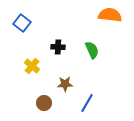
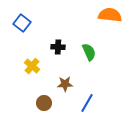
green semicircle: moved 3 px left, 2 px down
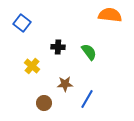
green semicircle: rotated 12 degrees counterclockwise
blue line: moved 4 px up
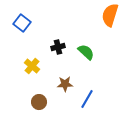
orange semicircle: rotated 80 degrees counterclockwise
black cross: rotated 16 degrees counterclockwise
green semicircle: moved 3 px left; rotated 12 degrees counterclockwise
brown circle: moved 5 px left, 1 px up
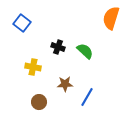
orange semicircle: moved 1 px right, 3 px down
black cross: rotated 32 degrees clockwise
green semicircle: moved 1 px left, 1 px up
yellow cross: moved 1 px right, 1 px down; rotated 28 degrees counterclockwise
blue line: moved 2 px up
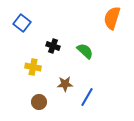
orange semicircle: moved 1 px right
black cross: moved 5 px left, 1 px up
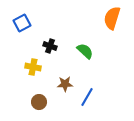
blue square: rotated 24 degrees clockwise
black cross: moved 3 px left
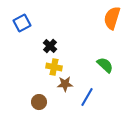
black cross: rotated 24 degrees clockwise
green semicircle: moved 20 px right, 14 px down
yellow cross: moved 21 px right
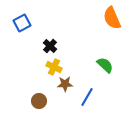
orange semicircle: rotated 40 degrees counterclockwise
yellow cross: rotated 14 degrees clockwise
brown circle: moved 1 px up
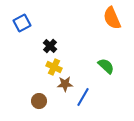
green semicircle: moved 1 px right, 1 px down
blue line: moved 4 px left
